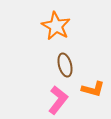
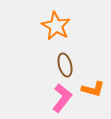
pink L-shape: moved 4 px right, 2 px up
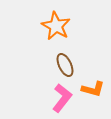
brown ellipse: rotated 10 degrees counterclockwise
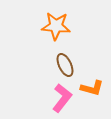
orange star: rotated 24 degrees counterclockwise
orange L-shape: moved 1 px left, 1 px up
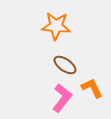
brown ellipse: rotated 30 degrees counterclockwise
orange L-shape: rotated 130 degrees counterclockwise
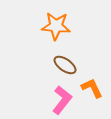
pink L-shape: moved 2 px down
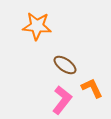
orange star: moved 19 px left
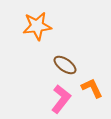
orange star: rotated 12 degrees counterclockwise
pink L-shape: moved 1 px left, 1 px up
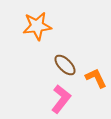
brown ellipse: rotated 10 degrees clockwise
orange L-shape: moved 4 px right, 10 px up
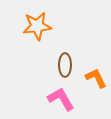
brown ellipse: rotated 45 degrees clockwise
pink L-shape: rotated 68 degrees counterclockwise
